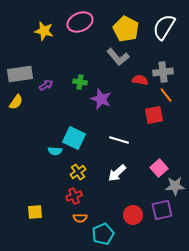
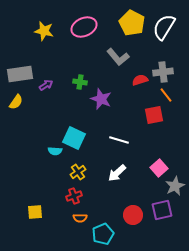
pink ellipse: moved 4 px right, 5 px down
yellow pentagon: moved 6 px right, 6 px up
red semicircle: rotated 28 degrees counterclockwise
gray star: rotated 24 degrees counterclockwise
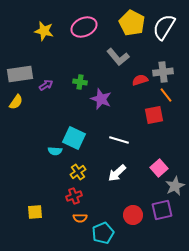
cyan pentagon: moved 1 px up
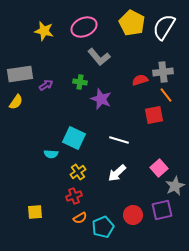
gray L-shape: moved 19 px left
cyan semicircle: moved 4 px left, 3 px down
orange semicircle: rotated 32 degrees counterclockwise
cyan pentagon: moved 6 px up
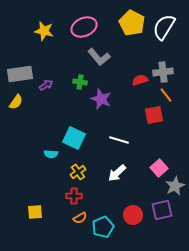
red cross: rotated 21 degrees clockwise
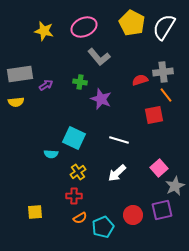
yellow semicircle: rotated 49 degrees clockwise
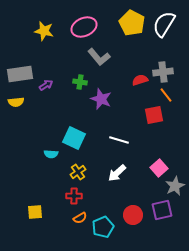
white semicircle: moved 3 px up
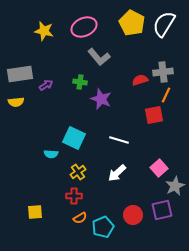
orange line: rotated 63 degrees clockwise
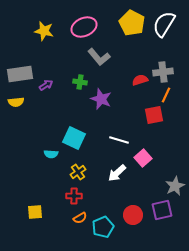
pink square: moved 16 px left, 10 px up
